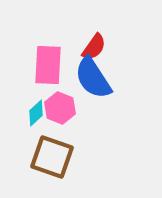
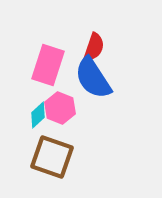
red semicircle: rotated 16 degrees counterclockwise
pink rectangle: rotated 15 degrees clockwise
cyan diamond: moved 2 px right, 2 px down
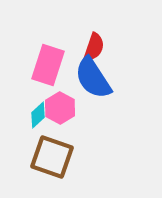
pink hexagon: rotated 8 degrees clockwise
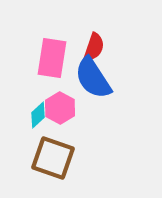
pink rectangle: moved 4 px right, 7 px up; rotated 9 degrees counterclockwise
brown square: moved 1 px right, 1 px down
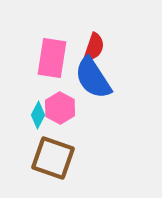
cyan diamond: rotated 20 degrees counterclockwise
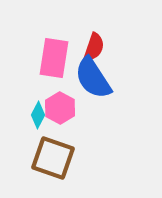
pink rectangle: moved 2 px right
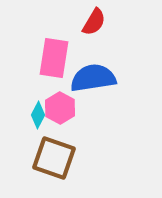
red semicircle: moved 25 px up; rotated 12 degrees clockwise
blue semicircle: rotated 114 degrees clockwise
brown square: moved 1 px right
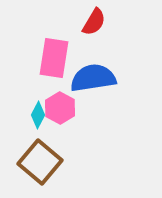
brown square: moved 14 px left, 4 px down; rotated 21 degrees clockwise
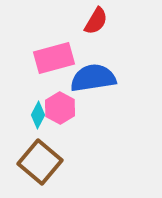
red semicircle: moved 2 px right, 1 px up
pink rectangle: rotated 66 degrees clockwise
